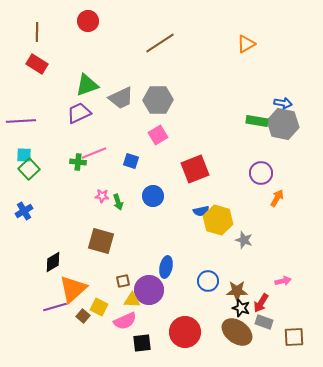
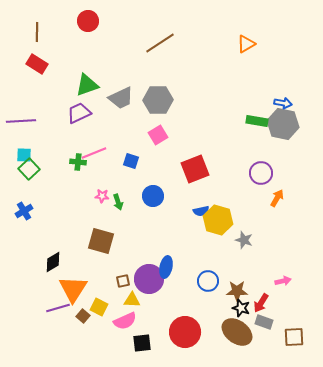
orange triangle at (73, 289): rotated 16 degrees counterclockwise
purple circle at (149, 290): moved 11 px up
purple line at (55, 307): moved 3 px right, 1 px down
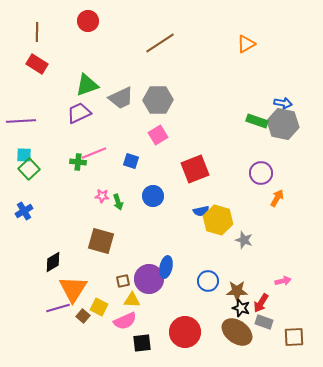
green rectangle at (257, 121): rotated 10 degrees clockwise
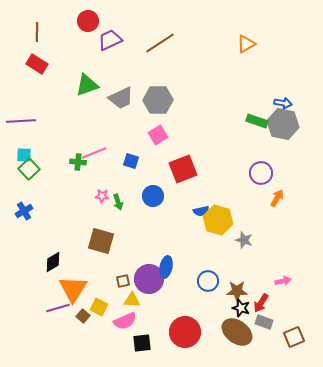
purple trapezoid at (79, 113): moved 31 px right, 73 px up
red square at (195, 169): moved 12 px left
brown square at (294, 337): rotated 20 degrees counterclockwise
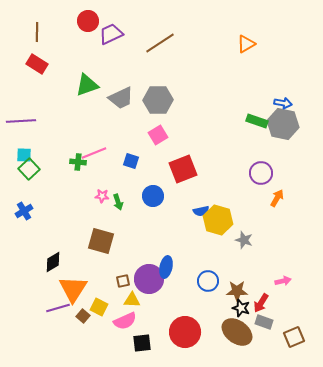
purple trapezoid at (110, 40): moved 1 px right, 6 px up
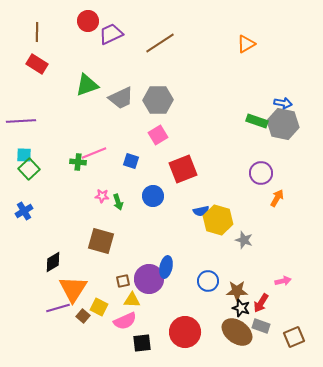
gray rectangle at (264, 322): moved 3 px left, 4 px down
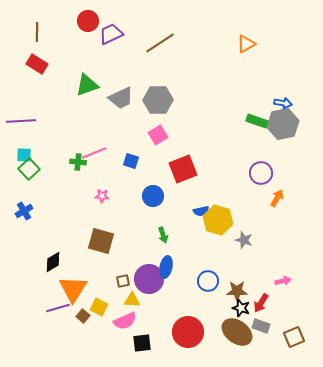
gray hexagon at (283, 124): rotated 24 degrees counterclockwise
green arrow at (118, 202): moved 45 px right, 33 px down
red circle at (185, 332): moved 3 px right
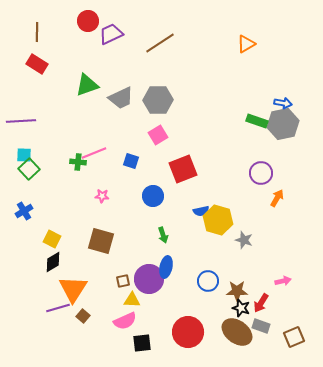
yellow square at (99, 307): moved 47 px left, 68 px up
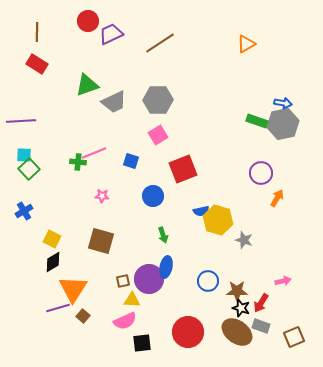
gray trapezoid at (121, 98): moved 7 px left, 4 px down
